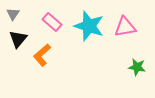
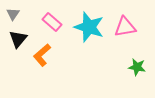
cyan star: moved 1 px down
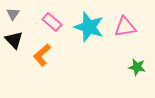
black triangle: moved 4 px left, 1 px down; rotated 24 degrees counterclockwise
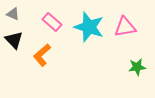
gray triangle: rotated 40 degrees counterclockwise
green star: rotated 18 degrees counterclockwise
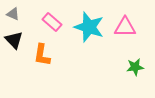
pink triangle: rotated 10 degrees clockwise
orange L-shape: rotated 40 degrees counterclockwise
green star: moved 2 px left
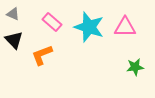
orange L-shape: rotated 60 degrees clockwise
